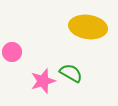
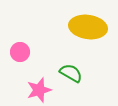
pink circle: moved 8 px right
pink star: moved 4 px left, 9 px down
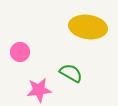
pink star: rotated 10 degrees clockwise
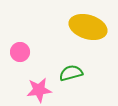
yellow ellipse: rotated 9 degrees clockwise
green semicircle: rotated 45 degrees counterclockwise
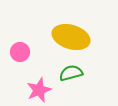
yellow ellipse: moved 17 px left, 10 px down
pink star: rotated 15 degrees counterclockwise
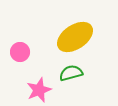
yellow ellipse: moved 4 px right; rotated 51 degrees counterclockwise
